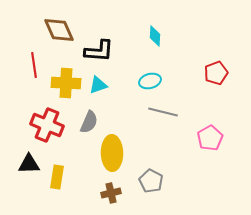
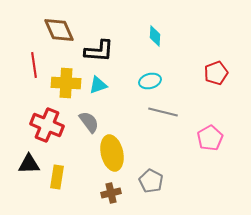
gray semicircle: rotated 60 degrees counterclockwise
yellow ellipse: rotated 12 degrees counterclockwise
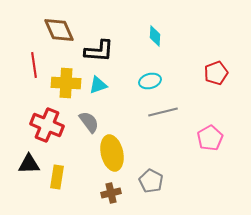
gray line: rotated 28 degrees counterclockwise
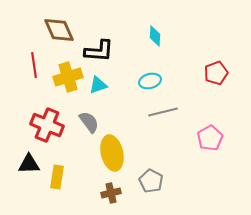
yellow cross: moved 2 px right, 6 px up; rotated 20 degrees counterclockwise
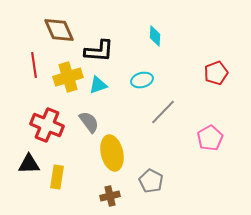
cyan ellipse: moved 8 px left, 1 px up
gray line: rotated 32 degrees counterclockwise
brown cross: moved 1 px left, 3 px down
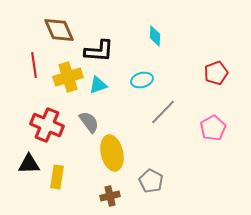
pink pentagon: moved 3 px right, 10 px up
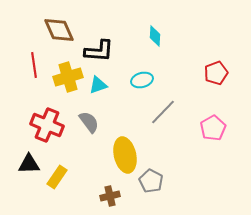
yellow ellipse: moved 13 px right, 2 px down
yellow rectangle: rotated 25 degrees clockwise
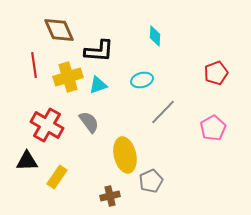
red cross: rotated 8 degrees clockwise
black triangle: moved 2 px left, 3 px up
gray pentagon: rotated 20 degrees clockwise
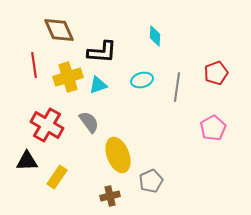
black L-shape: moved 3 px right, 1 px down
gray line: moved 14 px right, 25 px up; rotated 36 degrees counterclockwise
yellow ellipse: moved 7 px left; rotated 8 degrees counterclockwise
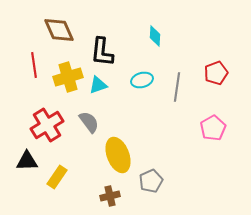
black L-shape: rotated 92 degrees clockwise
red cross: rotated 28 degrees clockwise
